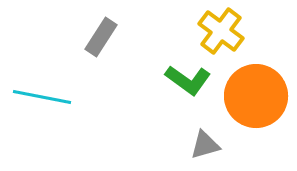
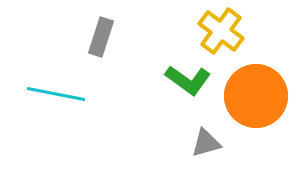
gray rectangle: rotated 15 degrees counterclockwise
cyan line: moved 14 px right, 3 px up
gray triangle: moved 1 px right, 2 px up
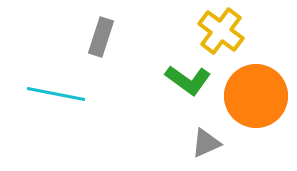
gray triangle: rotated 8 degrees counterclockwise
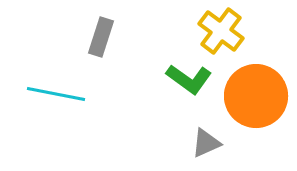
green L-shape: moved 1 px right, 1 px up
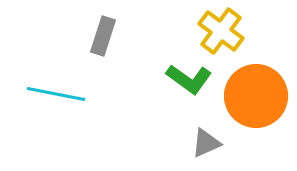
gray rectangle: moved 2 px right, 1 px up
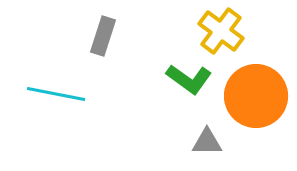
gray triangle: moved 1 px right, 1 px up; rotated 24 degrees clockwise
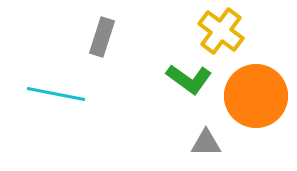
gray rectangle: moved 1 px left, 1 px down
gray triangle: moved 1 px left, 1 px down
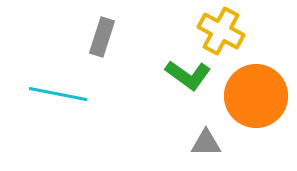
yellow cross: rotated 9 degrees counterclockwise
green L-shape: moved 1 px left, 4 px up
cyan line: moved 2 px right
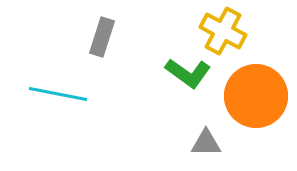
yellow cross: moved 2 px right
green L-shape: moved 2 px up
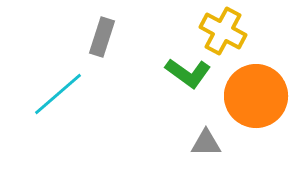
cyan line: rotated 52 degrees counterclockwise
